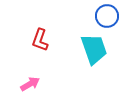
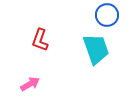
blue circle: moved 1 px up
cyan trapezoid: moved 2 px right
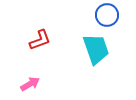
red L-shape: rotated 130 degrees counterclockwise
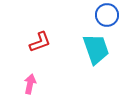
red L-shape: moved 2 px down
pink arrow: rotated 48 degrees counterclockwise
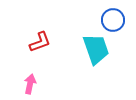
blue circle: moved 6 px right, 5 px down
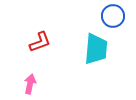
blue circle: moved 4 px up
cyan trapezoid: rotated 24 degrees clockwise
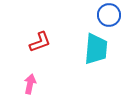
blue circle: moved 4 px left, 1 px up
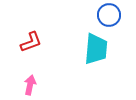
red L-shape: moved 9 px left
pink arrow: moved 1 px down
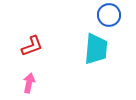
red L-shape: moved 1 px right, 4 px down
pink arrow: moved 1 px left, 2 px up
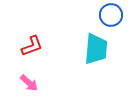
blue circle: moved 2 px right
pink arrow: rotated 120 degrees clockwise
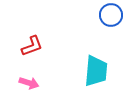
cyan trapezoid: moved 22 px down
pink arrow: rotated 24 degrees counterclockwise
